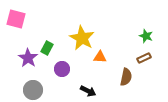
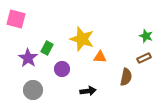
yellow star: moved 1 px down; rotated 10 degrees counterclockwise
black arrow: rotated 35 degrees counterclockwise
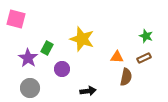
orange triangle: moved 17 px right
gray circle: moved 3 px left, 2 px up
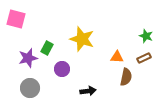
purple star: rotated 24 degrees clockwise
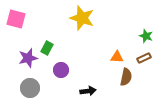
yellow star: moved 21 px up
purple circle: moved 1 px left, 1 px down
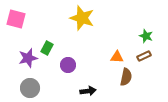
brown rectangle: moved 2 px up
purple circle: moved 7 px right, 5 px up
